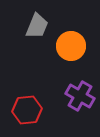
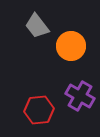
gray trapezoid: rotated 120 degrees clockwise
red hexagon: moved 12 px right
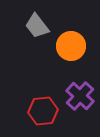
purple cross: rotated 12 degrees clockwise
red hexagon: moved 4 px right, 1 px down
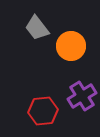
gray trapezoid: moved 2 px down
purple cross: moved 2 px right; rotated 16 degrees clockwise
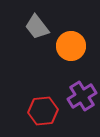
gray trapezoid: moved 1 px up
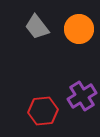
orange circle: moved 8 px right, 17 px up
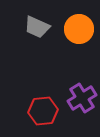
gray trapezoid: rotated 28 degrees counterclockwise
purple cross: moved 2 px down
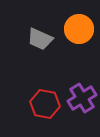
gray trapezoid: moved 3 px right, 12 px down
red hexagon: moved 2 px right, 7 px up; rotated 16 degrees clockwise
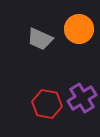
red hexagon: moved 2 px right
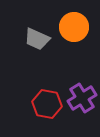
orange circle: moved 5 px left, 2 px up
gray trapezoid: moved 3 px left
